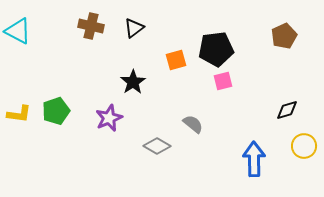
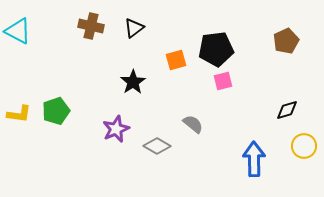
brown pentagon: moved 2 px right, 5 px down
purple star: moved 7 px right, 11 px down
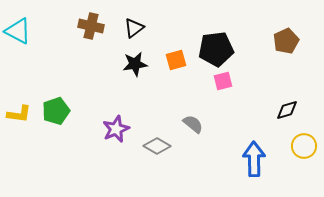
black star: moved 2 px right, 18 px up; rotated 25 degrees clockwise
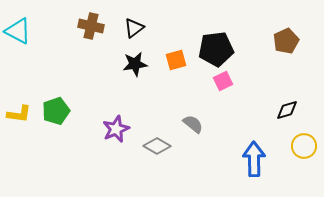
pink square: rotated 12 degrees counterclockwise
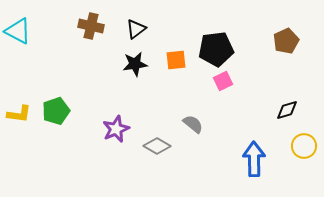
black triangle: moved 2 px right, 1 px down
orange square: rotated 10 degrees clockwise
